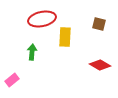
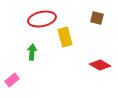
brown square: moved 2 px left, 6 px up
yellow rectangle: rotated 18 degrees counterclockwise
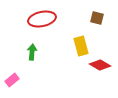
yellow rectangle: moved 16 px right, 9 px down
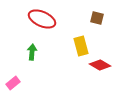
red ellipse: rotated 36 degrees clockwise
pink rectangle: moved 1 px right, 3 px down
